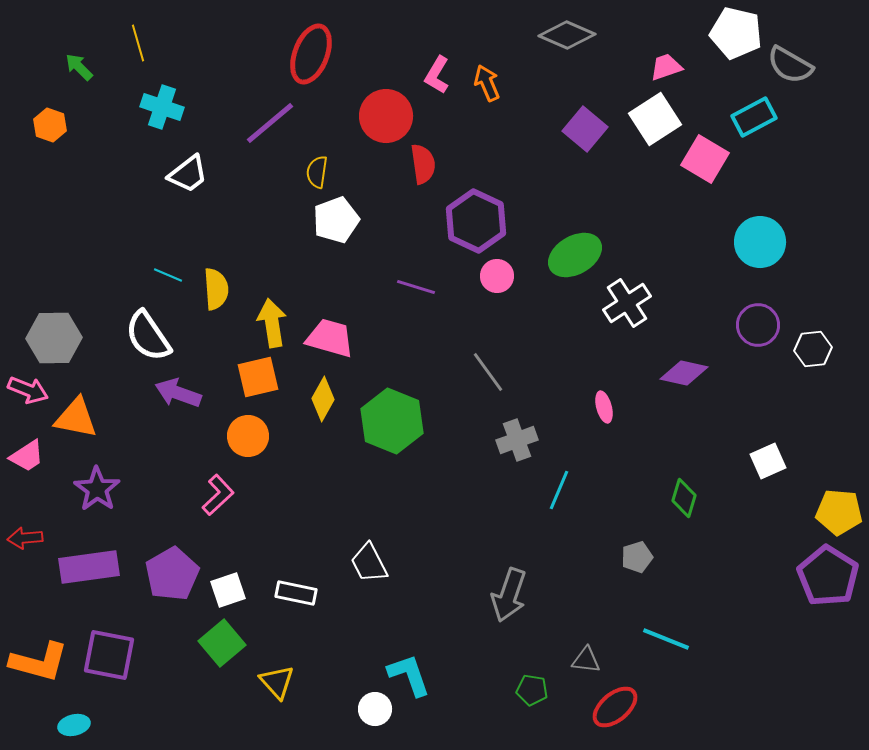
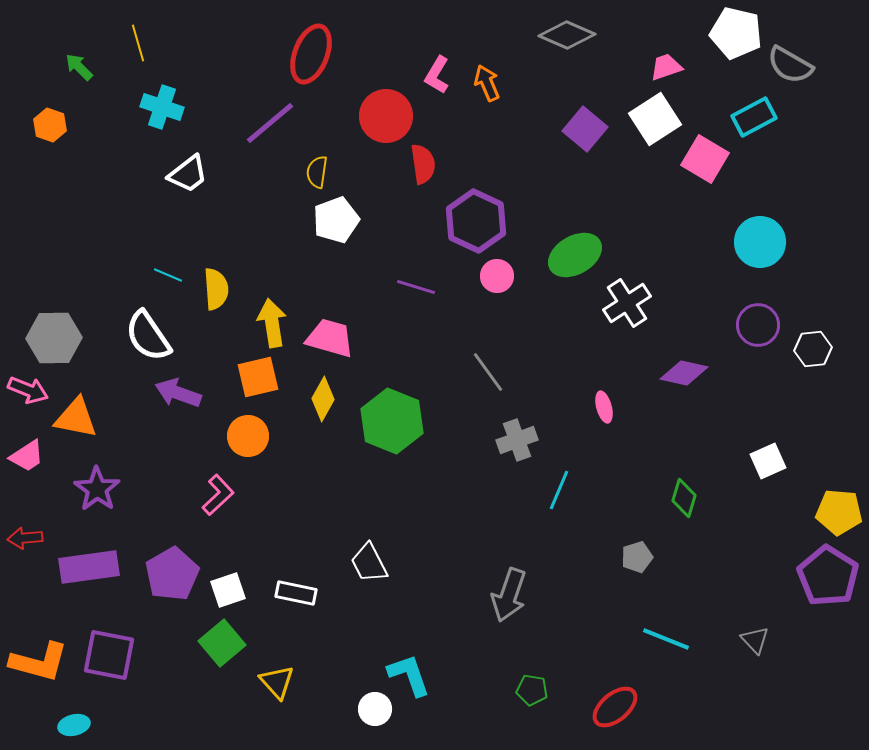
gray triangle at (586, 660): moved 169 px right, 20 px up; rotated 40 degrees clockwise
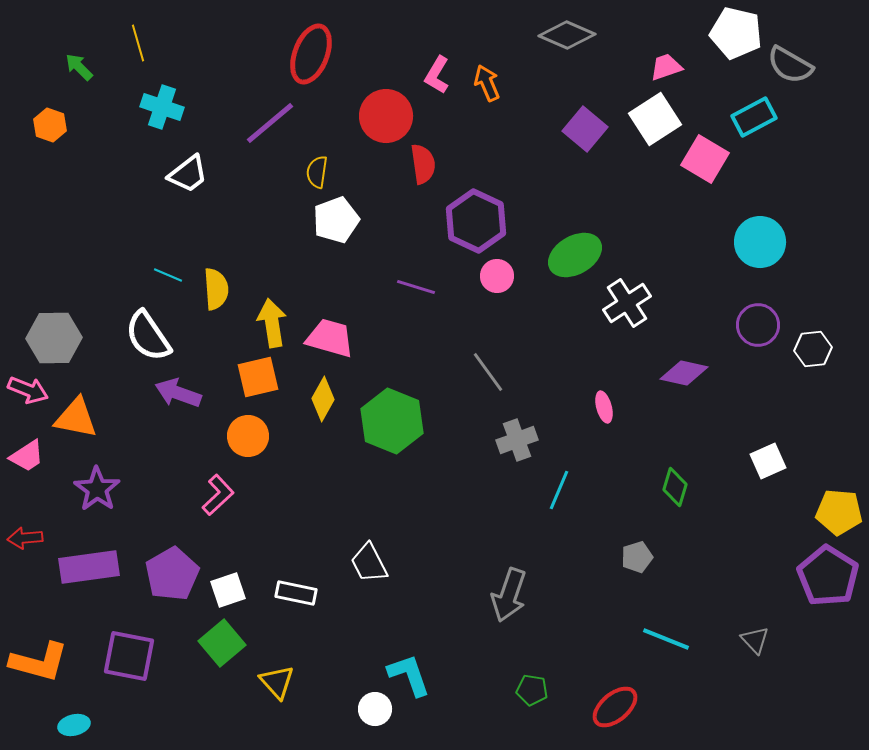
green diamond at (684, 498): moved 9 px left, 11 px up
purple square at (109, 655): moved 20 px right, 1 px down
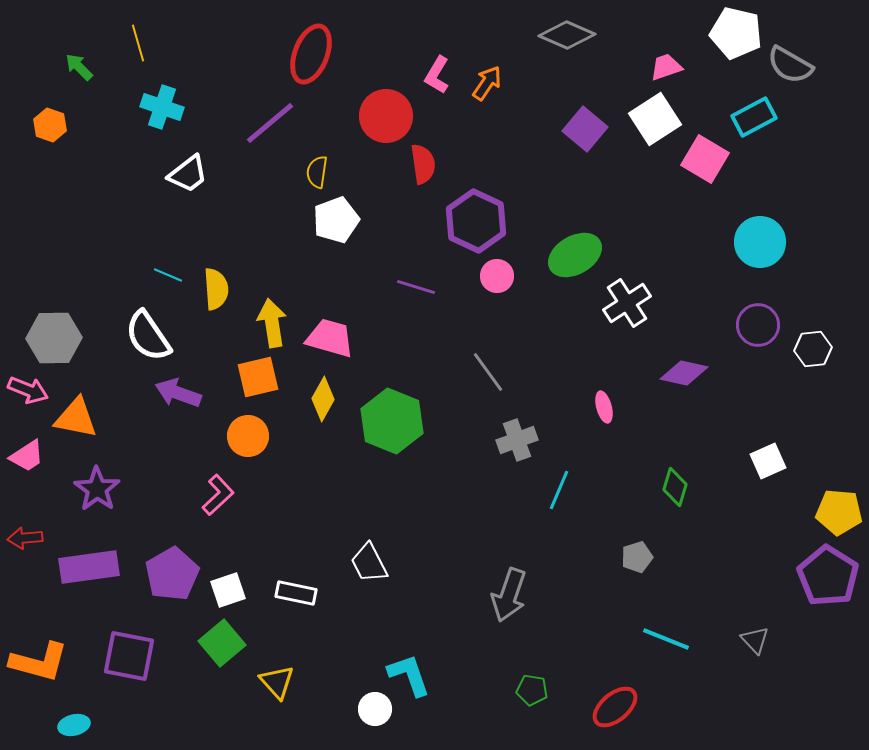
orange arrow at (487, 83): rotated 57 degrees clockwise
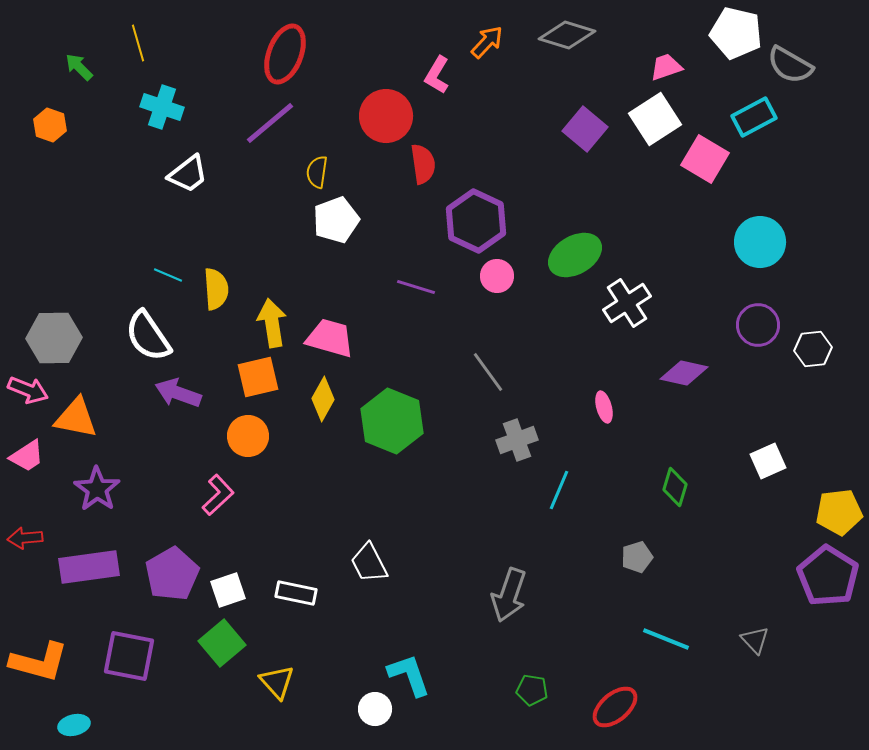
gray diamond at (567, 35): rotated 6 degrees counterclockwise
red ellipse at (311, 54): moved 26 px left
orange arrow at (487, 83): moved 41 px up; rotated 9 degrees clockwise
yellow pentagon at (839, 512): rotated 12 degrees counterclockwise
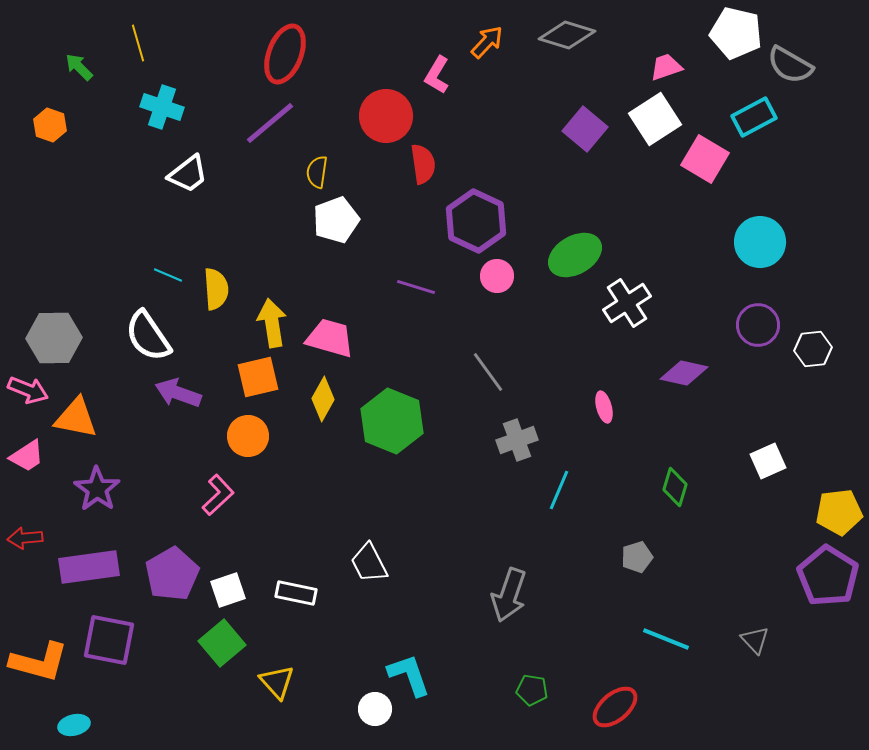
purple square at (129, 656): moved 20 px left, 16 px up
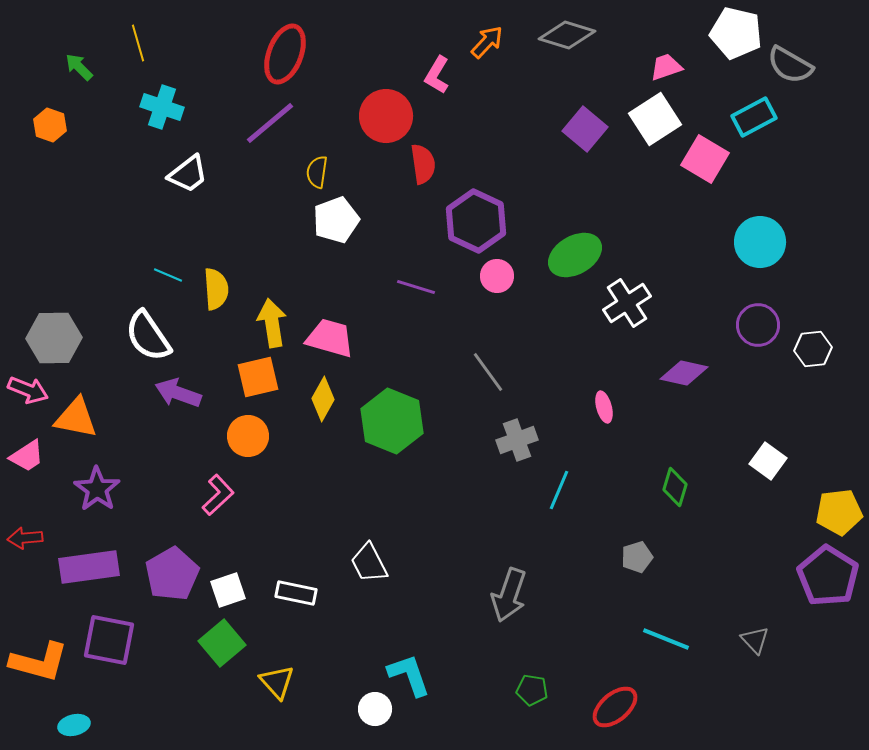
white square at (768, 461): rotated 30 degrees counterclockwise
